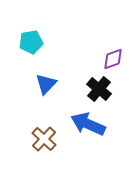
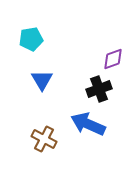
cyan pentagon: moved 3 px up
blue triangle: moved 4 px left, 4 px up; rotated 15 degrees counterclockwise
black cross: rotated 30 degrees clockwise
brown cross: rotated 15 degrees counterclockwise
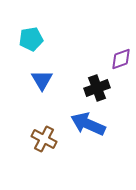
purple diamond: moved 8 px right
black cross: moved 2 px left, 1 px up
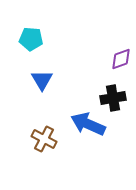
cyan pentagon: rotated 15 degrees clockwise
black cross: moved 16 px right, 10 px down; rotated 10 degrees clockwise
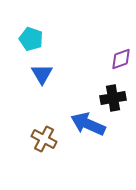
cyan pentagon: rotated 15 degrees clockwise
blue triangle: moved 6 px up
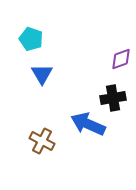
brown cross: moved 2 px left, 2 px down
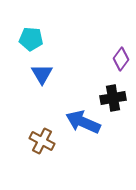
cyan pentagon: rotated 15 degrees counterclockwise
purple diamond: rotated 35 degrees counterclockwise
blue arrow: moved 5 px left, 2 px up
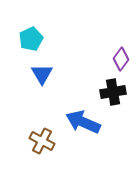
cyan pentagon: rotated 30 degrees counterclockwise
black cross: moved 6 px up
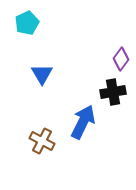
cyan pentagon: moved 4 px left, 16 px up
blue arrow: rotated 92 degrees clockwise
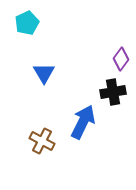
blue triangle: moved 2 px right, 1 px up
